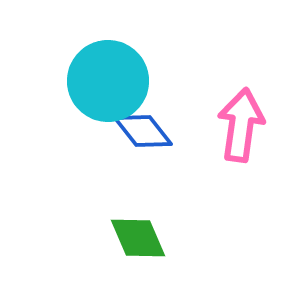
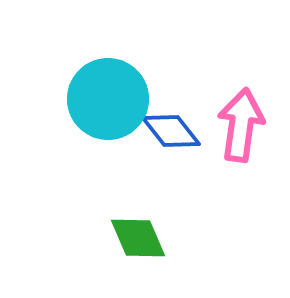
cyan circle: moved 18 px down
blue diamond: moved 28 px right
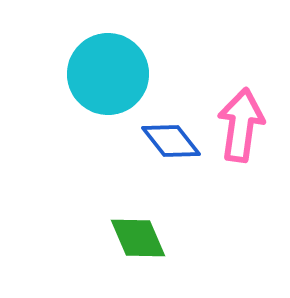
cyan circle: moved 25 px up
blue diamond: moved 10 px down
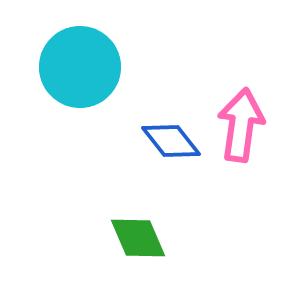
cyan circle: moved 28 px left, 7 px up
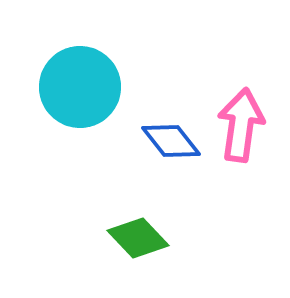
cyan circle: moved 20 px down
green diamond: rotated 20 degrees counterclockwise
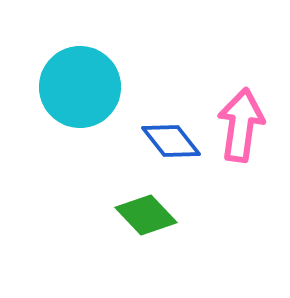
green diamond: moved 8 px right, 23 px up
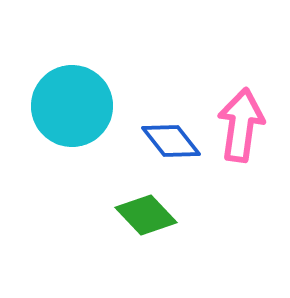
cyan circle: moved 8 px left, 19 px down
